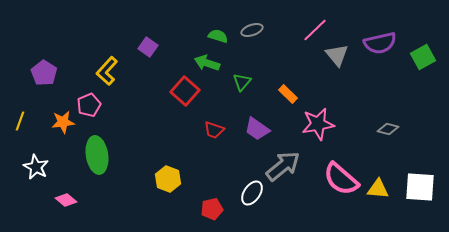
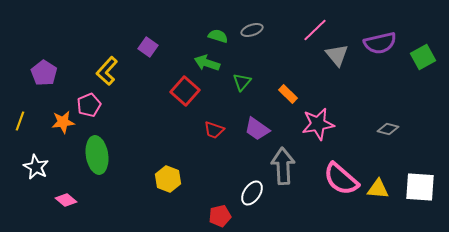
gray arrow: rotated 54 degrees counterclockwise
red pentagon: moved 8 px right, 7 px down
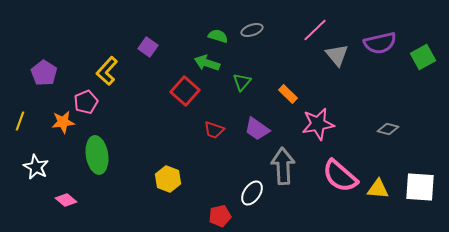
pink pentagon: moved 3 px left, 3 px up
pink semicircle: moved 1 px left, 3 px up
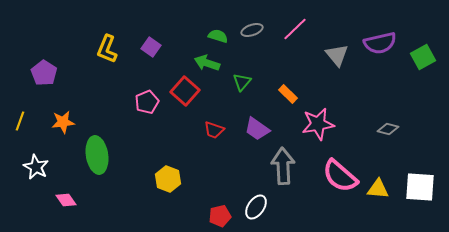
pink line: moved 20 px left, 1 px up
purple square: moved 3 px right
yellow L-shape: moved 22 px up; rotated 20 degrees counterclockwise
pink pentagon: moved 61 px right
white ellipse: moved 4 px right, 14 px down
pink diamond: rotated 15 degrees clockwise
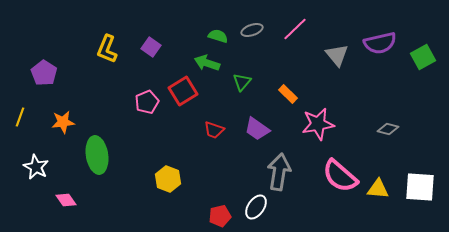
red square: moved 2 px left; rotated 16 degrees clockwise
yellow line: moved 4 px up
gray arrow: moved 4 px left, 6 px down; rotated 12 degrees clockwise
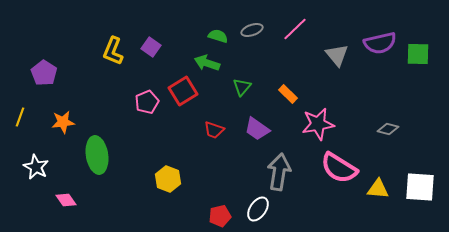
yellow L-shape: moved 6 px right, 2 px down
green square: moved 5 px left, 3 px up; rotated 30 degrees clockwise
green triangle: moved 5 px down
pink semicircle: moved 1 px left, 8 px up; rotated 9 degrees counterclockwise
white ellipse: moved 2 px right, 2 px down
